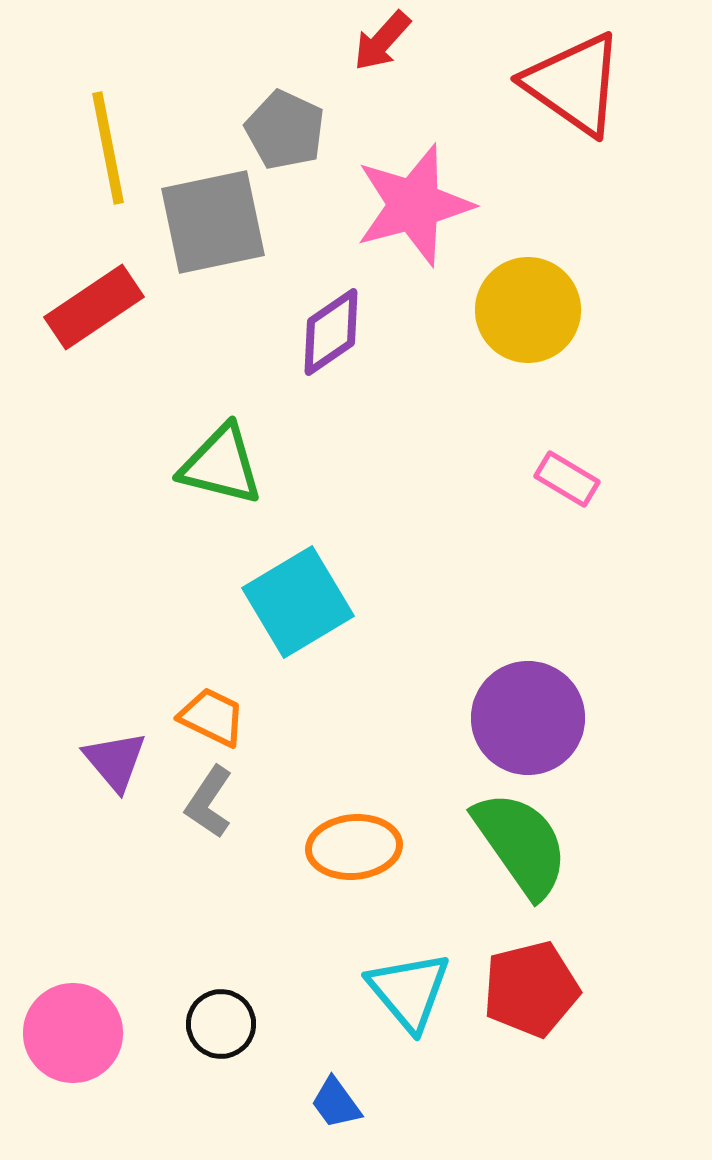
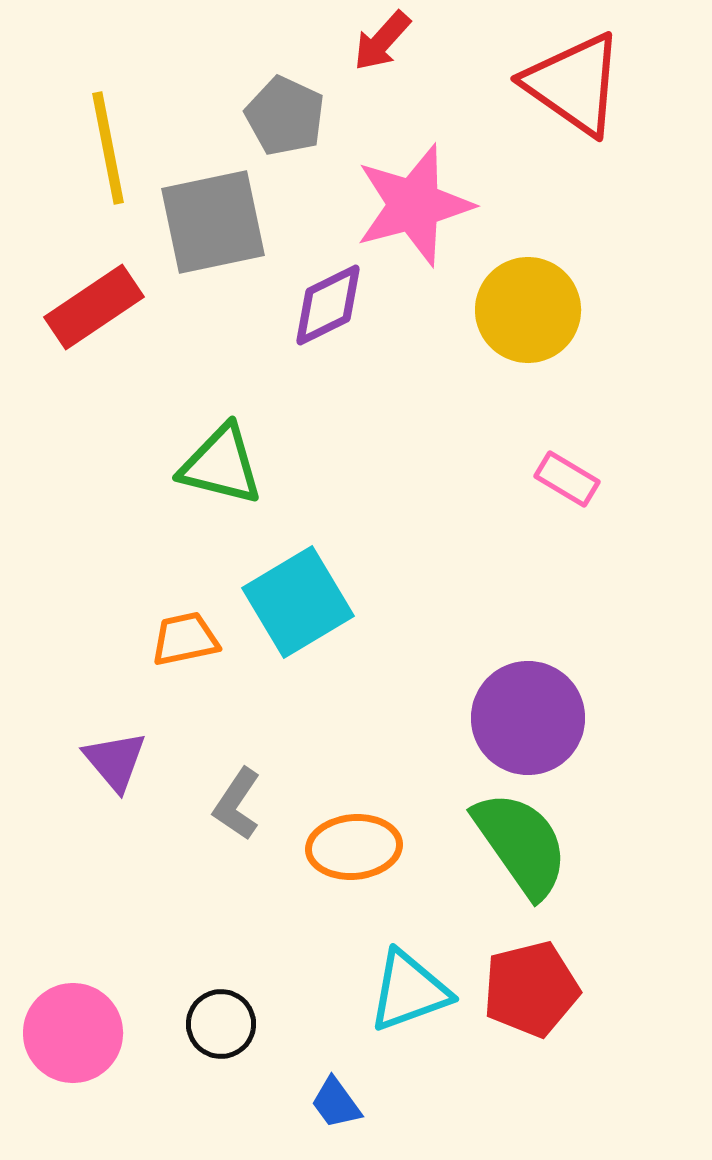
gray pentagon: moved 14 px up
purple diamond: moved 3 px left, 27 px up; rotated 8 degrees clockwise
orange trapezoid: moved 27 px left, 78 px up; rotated 38 degrees counterclockwise
gray L-shape: moved 28 px right, 2 px down
cyan triangle: rotated 50 degrees clockwise
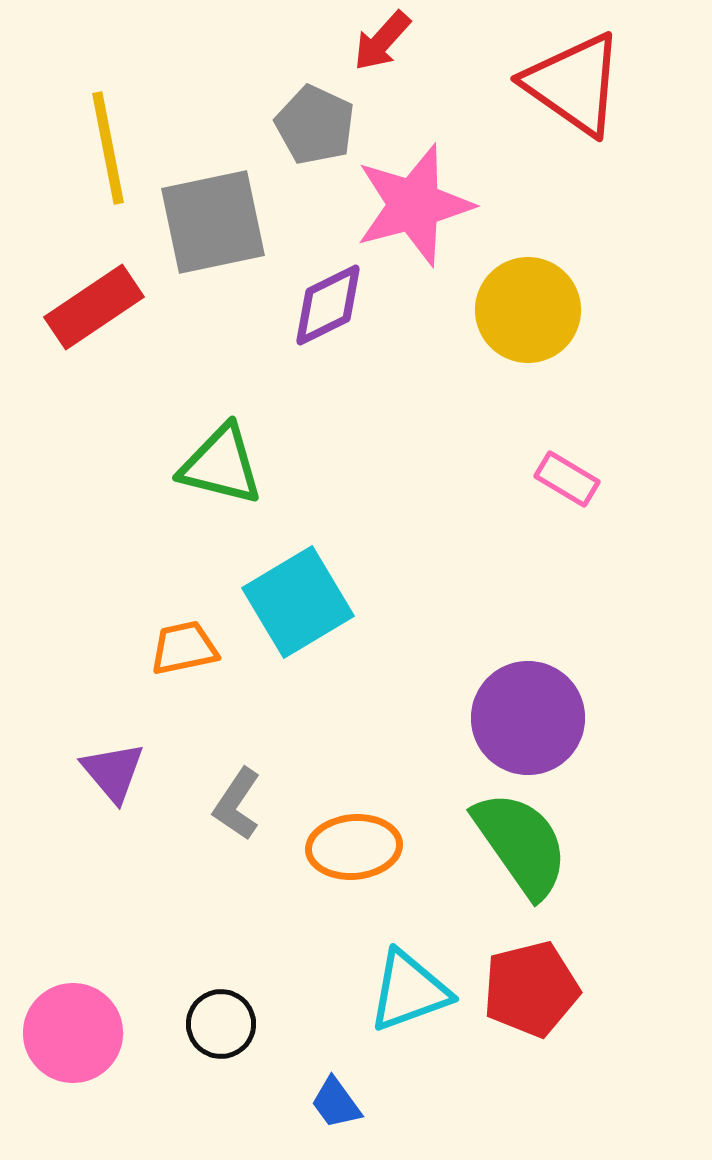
gray pentagon: moved 30 px right, 9 px down
orange trapezoid: moved 1 px left, 9 px down
purple triangle: moved 2 px left, 11 px down
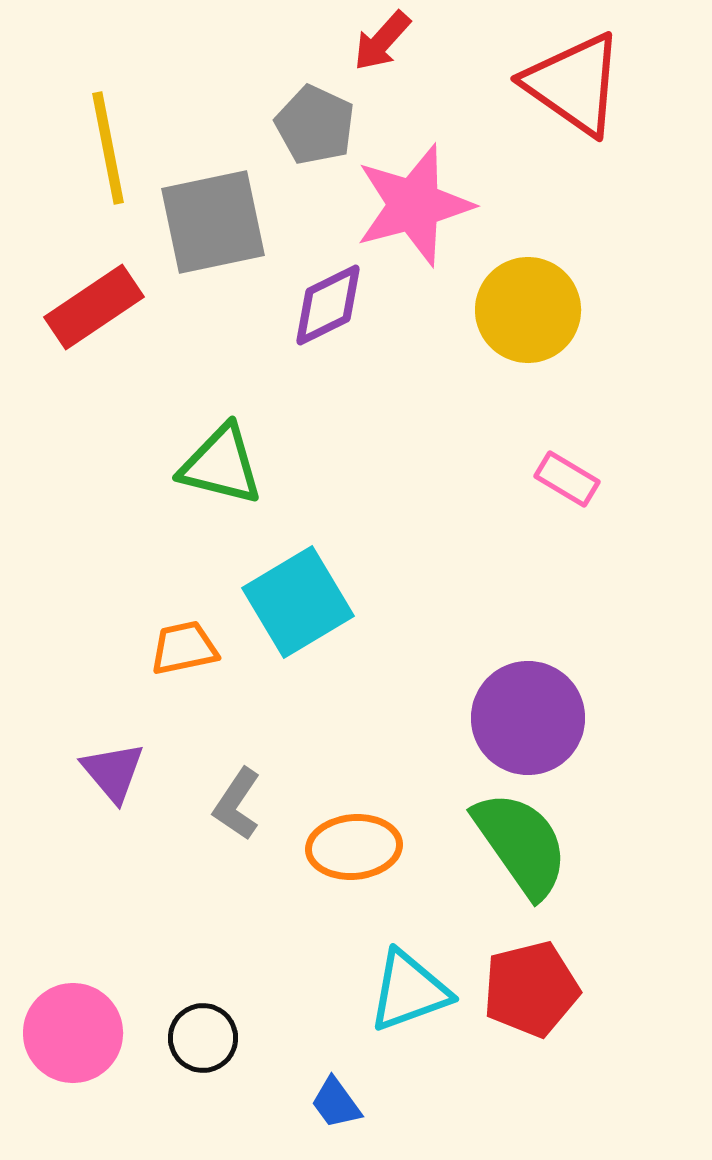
black circle: moved 18 px left, 14 px down
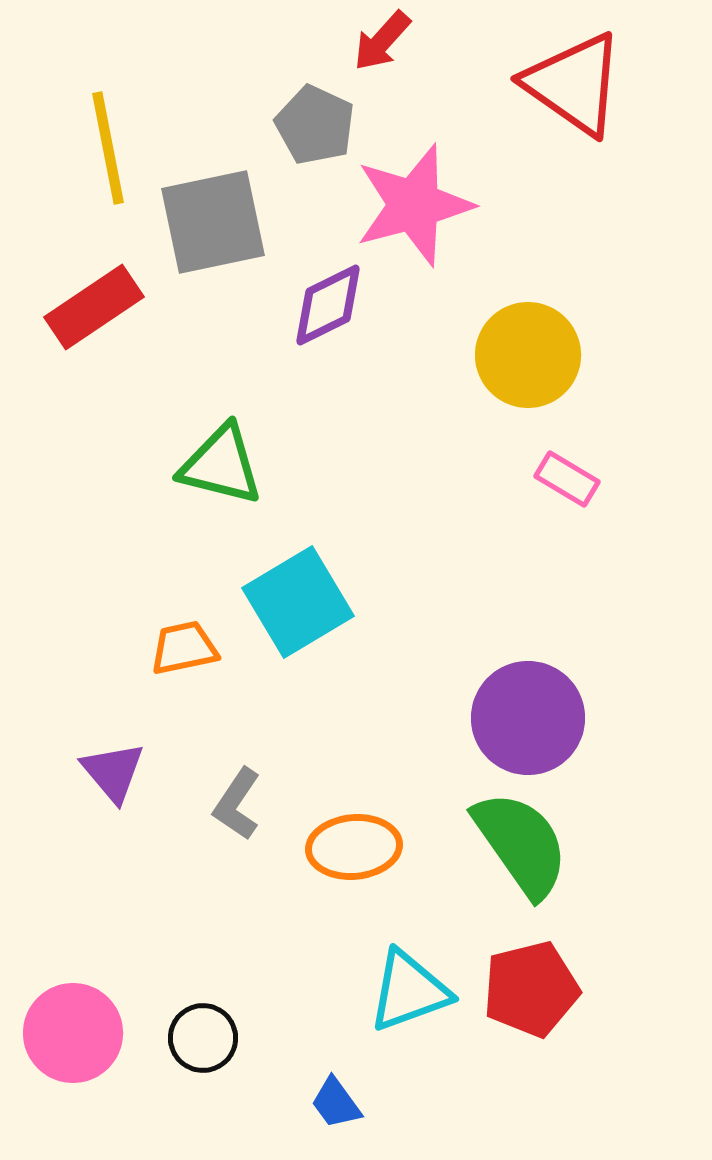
yellow circle: moved 45 px down
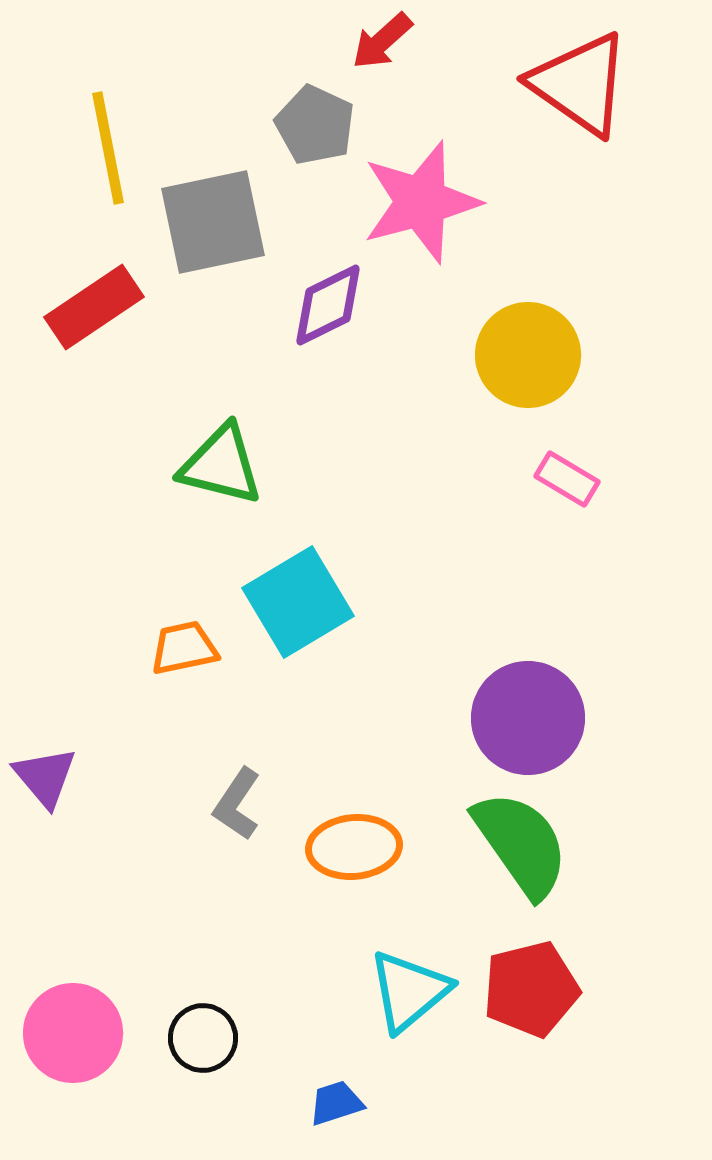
red arrow: rotated 6 degrees clockwise
red triangle: moved 6 px right
pink star: moved 7 px right, 3 px up
purple triangle: moved 68 px left, 5 px down
cyan triangle: rotated 20 degrees counterclockwise
blue trapezoid: rotated 108 degrees clockwise
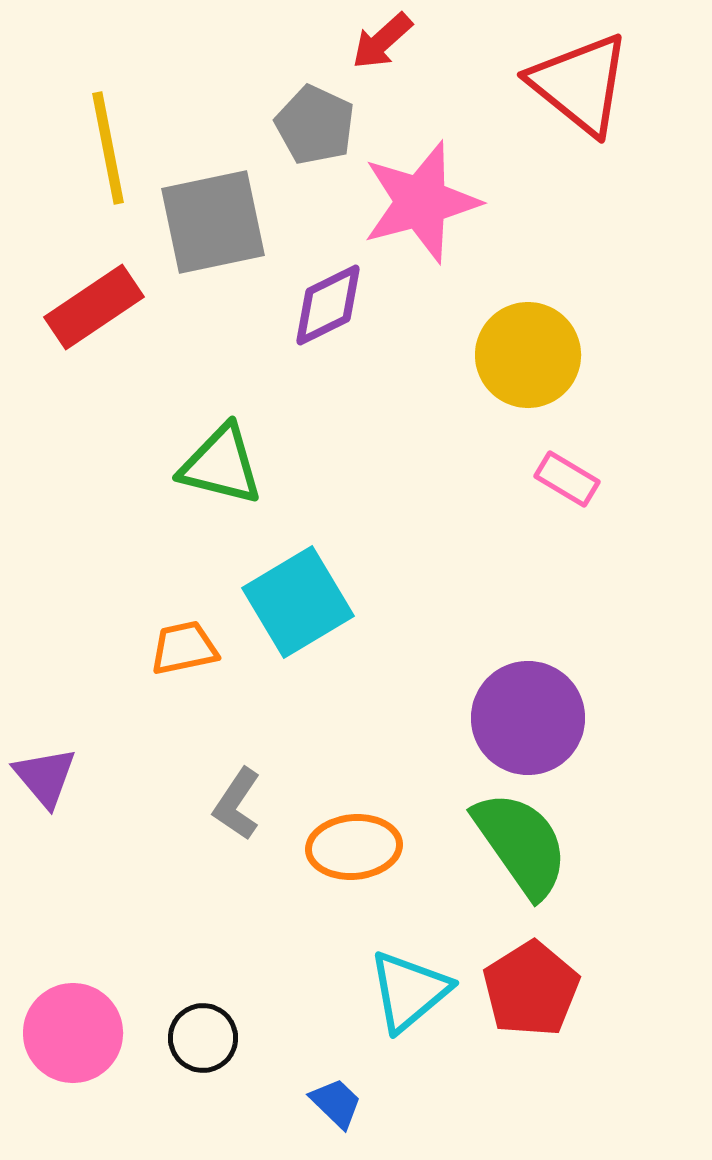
red triangle: rotated 4 degrees clockwise
red pentagon: rotated 18 degrees counterclockwise
blue trapezoid: rotated 62 degrees clockwise
